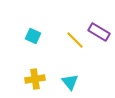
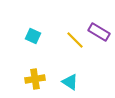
cyan triangle: rotated 18 degrees counterclockwise
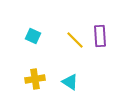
purple rectangle: moved 1 px right, 4 px down; rotated 55 degrees clockwise
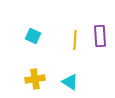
yellow line: rotated 48 degrees clockwise
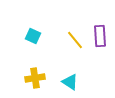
yellow line: rotated 42 degrees counterclockwise
yellow cross: moved 1 px up
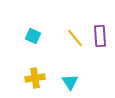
yellow line: moved 2 px up
cyan triangle: rotated 24 degrees clockwise
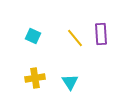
purple rectangle: moved 1 px right, 2 px up
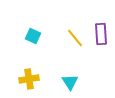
yellow cross: moved 6 px left, 1 px down
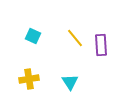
purple rectangle: moved 11 px down
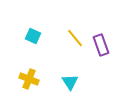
purple rectangle: rotated 15 degrees counterclockwise
yellow cross: rotated 30 degrees clockwise
